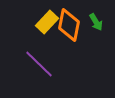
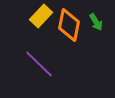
yellow rectangle: moved 6 px left, 6 px up
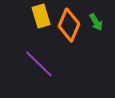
yellow rectangle: rotated 60 degrees counterclockwise
orange diamond: rotated 12 degrees clockwise
